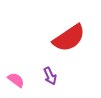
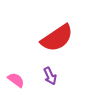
red semicircle: moved 12 px left
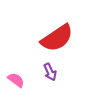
purple arrow: moved 4 px up
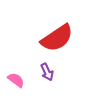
purple arrow: moved 3 px left
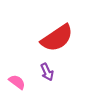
pink semicircle: moved 1 px right, 2 px down
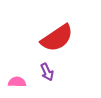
pink semicircle: rotated 36 degrees counterclockwise
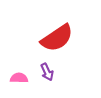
pink semicircle: moved 2 px right, 4 px up
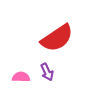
pink semicircle: moved 2 px right, 1 px up
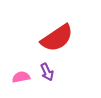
pink semicircle: rotated 12 degrees counterclockwise
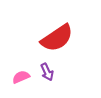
pink semicircle: rotated 12 degrees counterclockwise
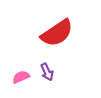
red semicircle: moved 5 px up
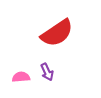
pink semicircle: rotated 18 degrees clockwise
